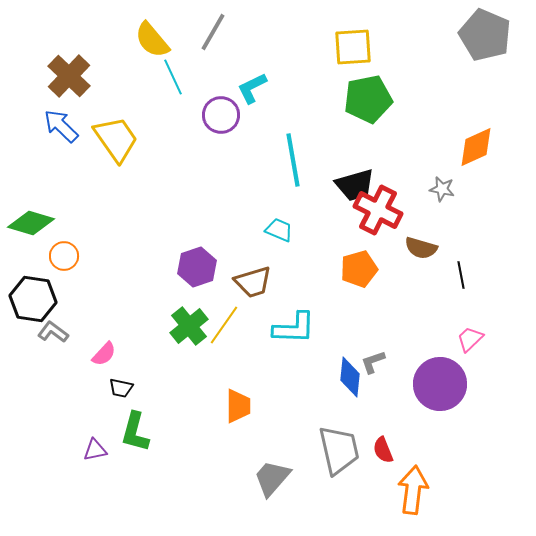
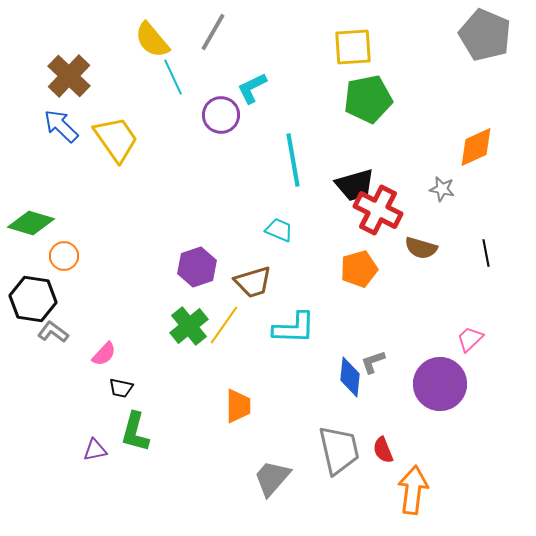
black line at (461, 275): moved 25 px right, 22 px up
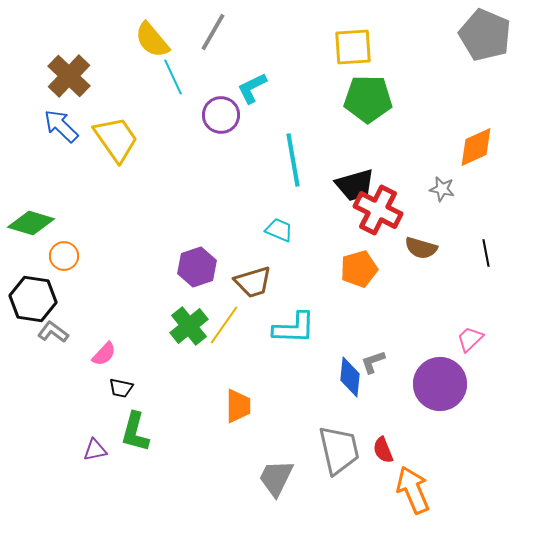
green pentagon at (368, 99): rotated 12 degrees clockwise
gray trapezoid at (272, 478): moved 4 px right; rotated 15 degrees counterclockwise
orange arrow at (413, 490): rotated 30 degrees counterclockwise
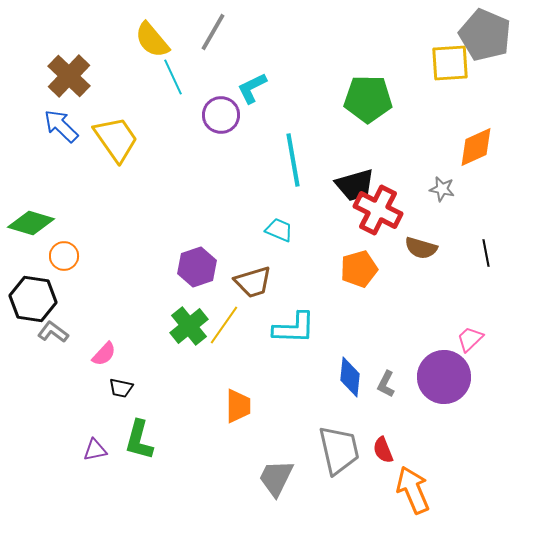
yellow square at (353, 47): moved 97 px right, 16 px down
gray L-shape at (373, 362): moved 13 px right, 22 px down; rotated 44 degrees counterclockwise
purple circle at (440, 384): moved 4 px right, 7 px up
green L-shape at (135, 432): moved 4 px right, 8 px down
